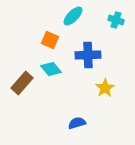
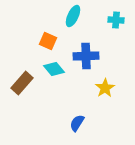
cyan ellipse: rotated 20 degrees counterclockwise
cyan cross: rotated 14 degrees counterclockwise
orange square: moved 2 px left, 1 px down
blue cross: moved 2 px left, 1 px down
cyan diamond: moved 3 px right
blue semicircle: rotated 42 degrees counterclockwise
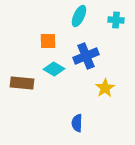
cyan ellipse: moved 6 px right
orange square: rotated 24 degrees counterclockwise
blue cross: rotated 20 degrees counterclockwise
cyan diamond: rotated 20 degrees counterclockwise
brown rectangle: rotated 55 degrees clockwise
blue semicircle: rotated 30 degrees counterclockwise
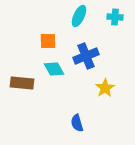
cyan cross: moved 1 px left, 3 px up
cyan diamond: rotated 30 degrees clockwise
blue semicircle: rotated 18 degrees counterclockwise
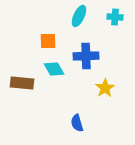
blue cross: rotated 20 degrees clockwise
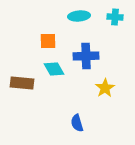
cyan ellipse: rotated 60 degrees clockwise
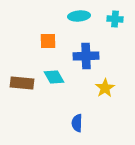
cyan cross: moved 2 px down
cyan diamond: moved 8 px down
blue semicircle: rotated 18 degrees clockwise
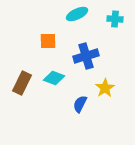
cyan ellipse: moved 2 px left, 2 px up; rotated 20 degrees counterclockwise
blue cross: rotated 15 degrees counterclockwise
cyan diamond: moved 1 px down; rotated 40 degrees counterclockwise
brown rectangle: rotated 70 degrees counterclockwise
blue semicircle: moved 3 px right, 19 px up; rotated 24 degrees clockwise
